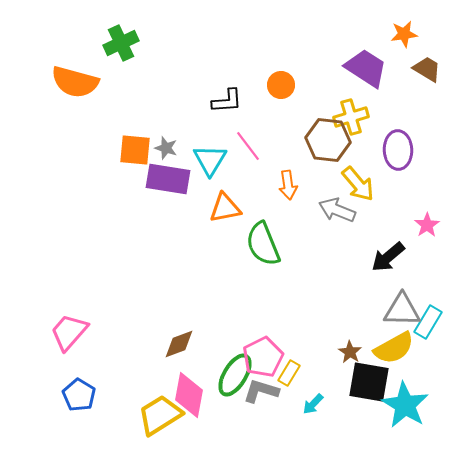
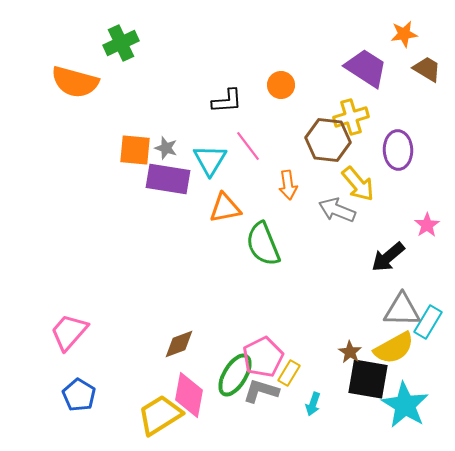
black square: moved 1 px left, 3 px up
cyan arrow: rotated 25 degrees counterclockwise
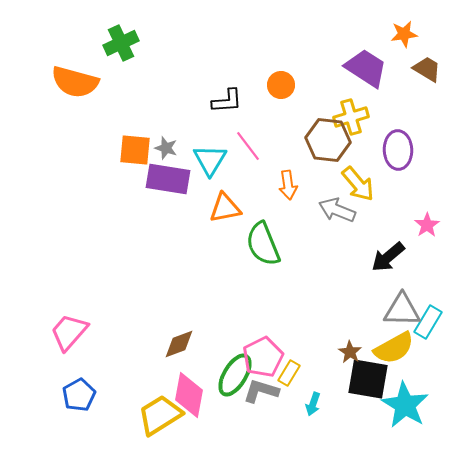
blue pentagon: rotated 12 degrees clockwise
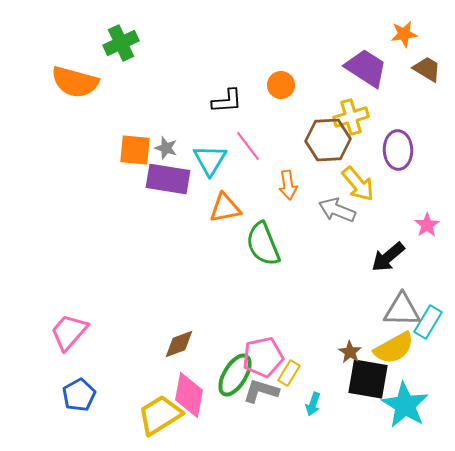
brown hexagon: rotated 9 degrees counterclockwise
pink pentagon: rotated 15 degrees clockwise
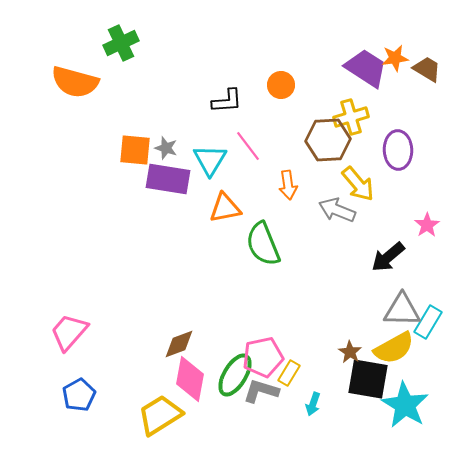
orange star: moved 9 px left, 24 px down
pink diamond: moved 1 px right, 16 px up
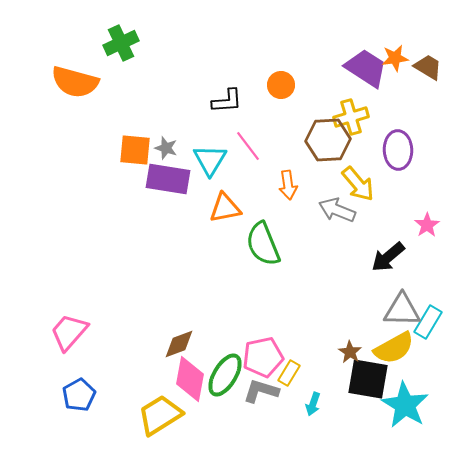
brown trapezoid: moved 1 px right, 2 px up
green ellipse: moved 10 px left
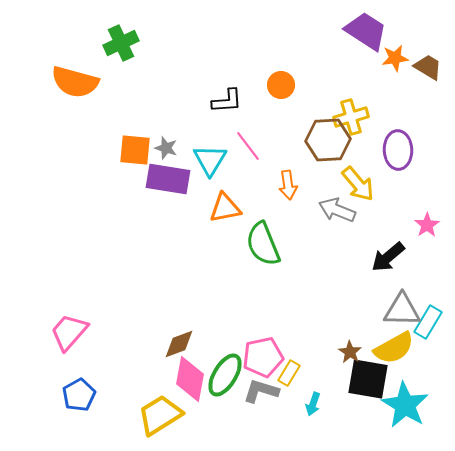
purple trapezoid: moved 37 px up
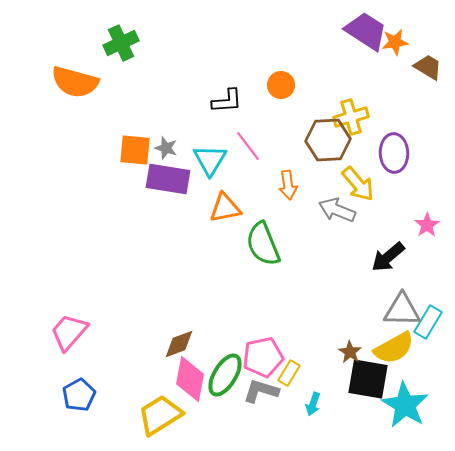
orange star: moved 16 px up
purple ellipse: moved 4 px left, 3 px down
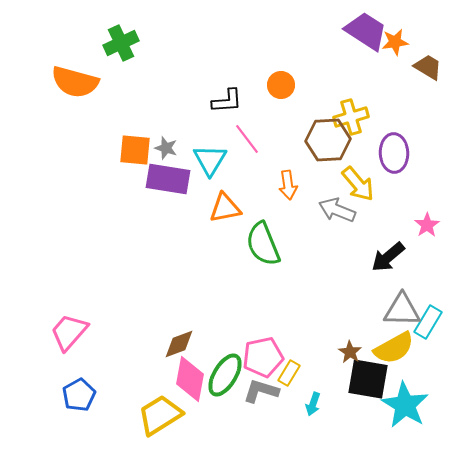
pink line: moved 1 px left, 7 px up
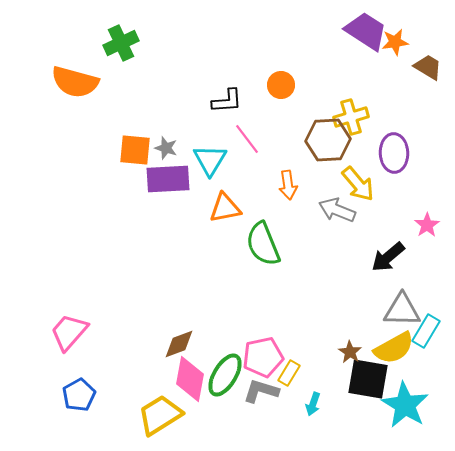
purple rectangle: rotated 12 degrees counterclockwise
cyan rectangle: moved 2 px left, 9 px down
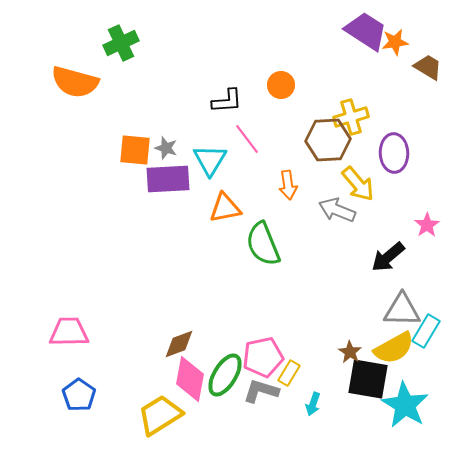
pink trapezoid: rotated 48 degrees clockwise
blue pentagon: rotated 8 degrees counterclockwise
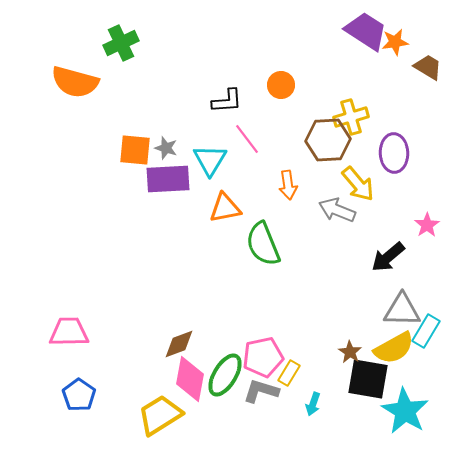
cyan star: moved 6 px down
